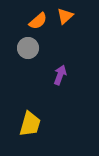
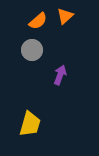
gray circle: moved 4 px right, 2 px down
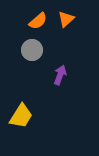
orange triangle: moved 1 px right, 3 px down
yellow trapezoid: moved 9 px left, 8 px up; rotated 16 degrees clockwise
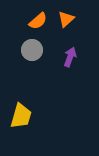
purple arrow: moved 10 px right, 18 px up
yellow trapezoid: rotated 16 degrees counterclockwise
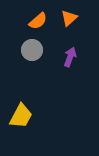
orange triangle: moved 3 px right, 1 px up
yellow trapezoid: rotated 12 degrees clockwise
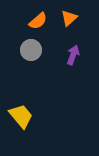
gray circle: moved 1 px left
purple arrow: moved 3 px right, 2 px up
yellow trapezoid: rotated 68 degrees counterclockwise
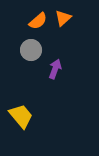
orange triangle: moved 6 px left
purple arrow: moved 18 px left, 14 px down
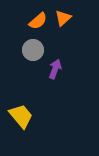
gray circle: moved 2 px right
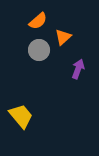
orange triangle: moved 19 px down
gray circle: moved 6 px right
purple arrow: moved 23 px right
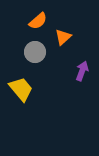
gray circle: moved 4 px left, 2 px down
purple arrow: moved 4 px right, 2 px down
yellow trapezoid: moved 27 px up
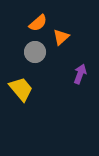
orange semicircle: moved 2 px down
orange triangle: moved 2 px left
purple arrow: moved 2 px left, 3 px down
